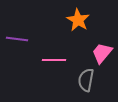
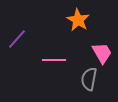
purple line: rotated 55 degrees counterclockwise
pink trapezoid: rotated 110 degrees clockwise
gray semicircle: moved 3 px right, 1 px up
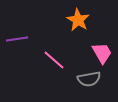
purple line: rotated 40 degrees clockwise
pink line: rotated 40 degrees clockwise
gray semicircle: rotated 110 degrees counterclockwise
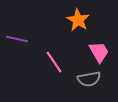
purple line: rotated 20 degrees clockwise
pink trapezoid: moved 3 px left, 1 px up
pink line: moved 2 px down; rotated 15 degrees clockwise
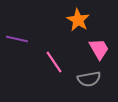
pink trapezoid: moved 3 px up
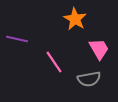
orange star: moved 3 px left, 1 px up
